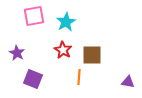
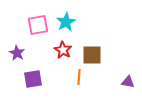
pink square: moved 4 px right, 9 px down
purple square: rotated 30 degrees counterclockwise
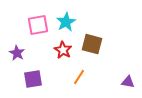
brown square: moved 11 px up; rotated 15 degrees clockwise
orange line: rotated 28 degrees clockwise
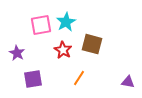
pink square: moved 3 px right
orange line: moved 1 px down
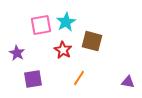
brown square: moved 3 px up
